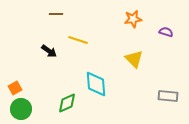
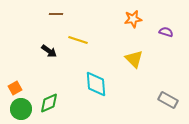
gray rectangle: moved 4 px down; rotated 24 degrees clockwise
green diamond: moved 18 px left
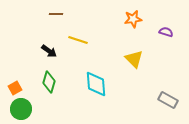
green diamond: moved 21 px up; rotated 50 degrees counterclockwise
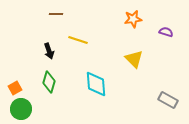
black arrow: rotated 35 degrees clockwise
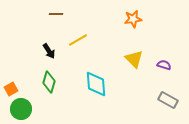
purple semicircle: moved 2 px left, 33 px down
yellow line: rotated 48 degrees counterclockwise
black arrow: rotated 14 degrees counterclockwise
orange square: moved 4 px left, 1 px down
